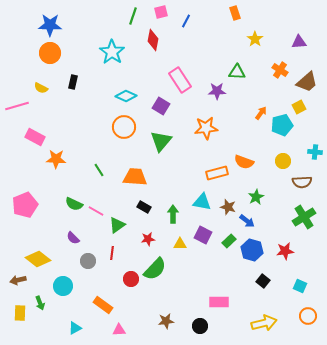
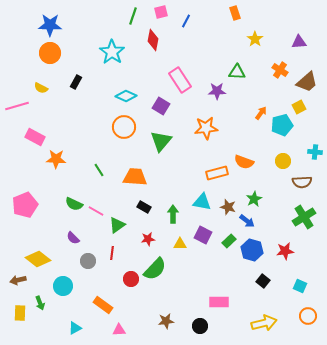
black rectangle at (73, 82): moved 3 px right; rotated 16 degrees clockwise
green star at (256, 197): moved 2 px left, 2 px down
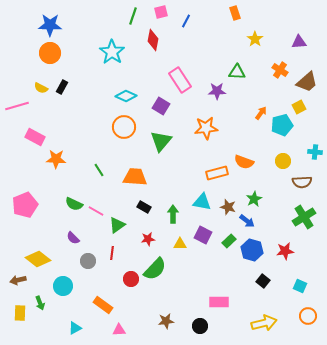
black rectangle at (76, 82): moved 14 px left, 5 px down
